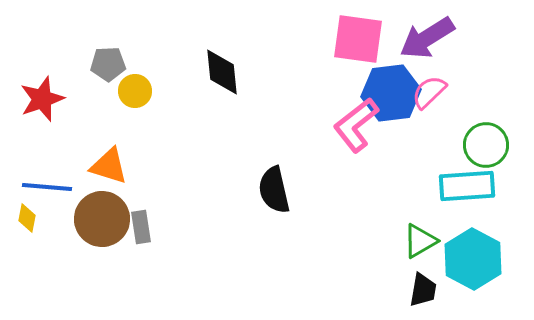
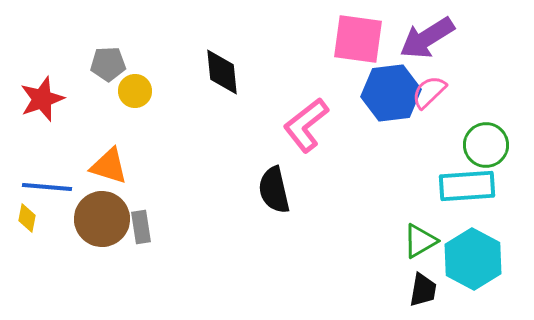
pink L-shape: moved 50 px left
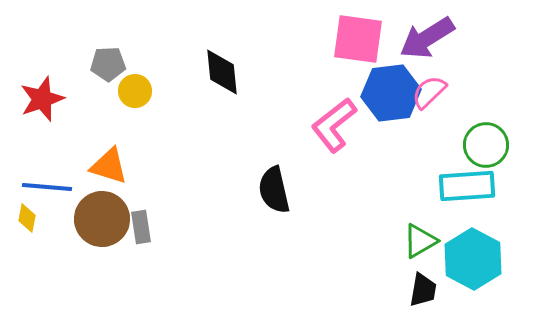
pink L-shape: moved 28 px right
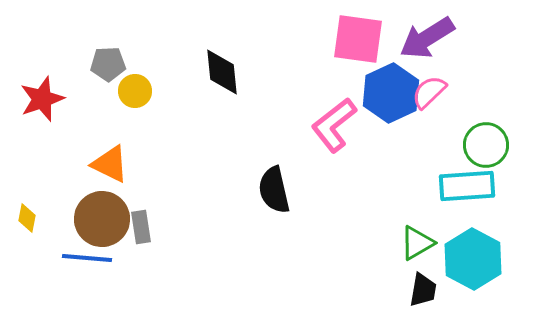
blue hexagon: rotated 18 degrees counterclockwise
orange triangle: moved 1 px right, 2 px up; rotated 9 degrees clockwise
blue line: moved 40 px right, 71 px down
green triangle: moved 3 px left, 2 px down
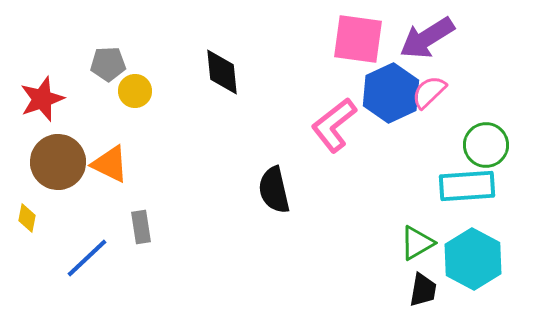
brown circle: moved 44 px left, 57 px up
blue line: rotated 48 degrees counterclockwise
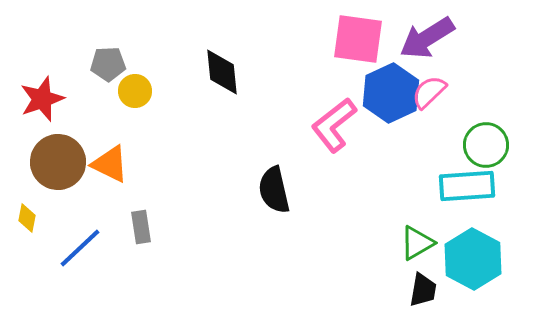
blue line: moved 7 px left, 10 px up
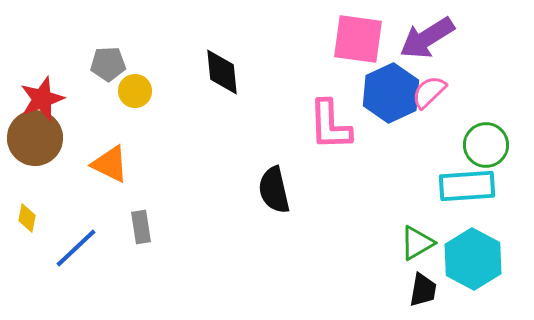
pink L-shape: moved 4 px left; rotated 54 degrees counterclockwise
brown circle: moved 23 px left, 24 px up
blue line: moved 4 px left
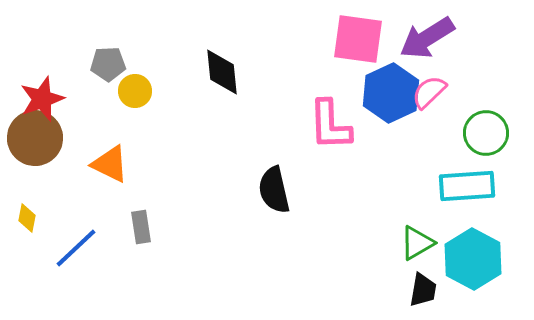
green circle: moved 12 px up
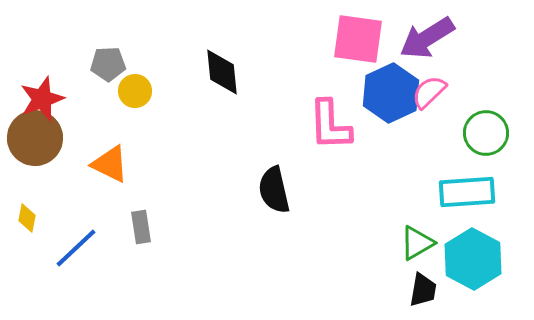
cyan rectangle: moved 6 px down
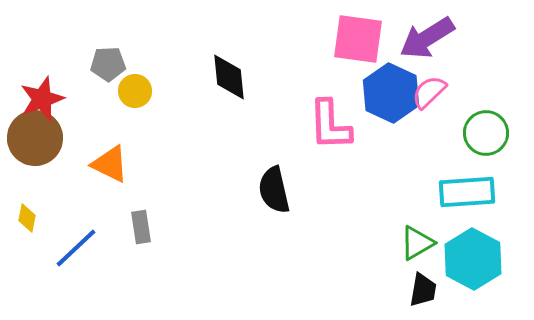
black diamond: moved 7 px right, 5 px down
blue hexagon: rotated 10 degrees counterclockwise
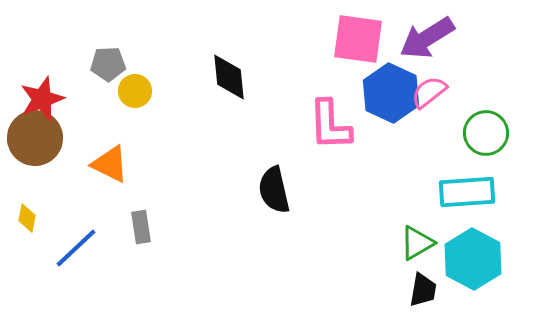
pink semicircle: rotated 6 degrees clockwise
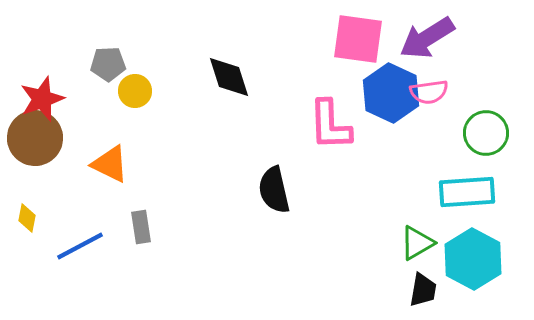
black diamond: rotated 12 degrees counterclockwise
pink semicircle: rotated 150 degrees counterclockwise
blue line: moved 4 px right, 2 px up; rotated 15 degrees clockwise
